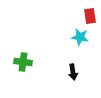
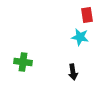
red rectangle: moved 3 px left, 1 px up
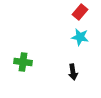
red rectangle: moved 7 px left, 3 px up; rotated 49 degrees clockwise
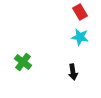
red rectangle: rotated 70 degrees counterclockwise
green cross: rotated 30 degrees clockwise
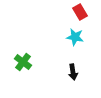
cyan star: moved 5 px left
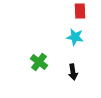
red rectangle: moved 1 px up; rotated 28 degrees clockwise
green cross: moved 16 px right
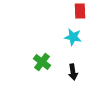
cyan star: moved 2 px left
green cross: moved 3 px right
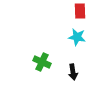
cyan star: moved 4 px right
green cross: rotated 12 degrees counterclockwise
